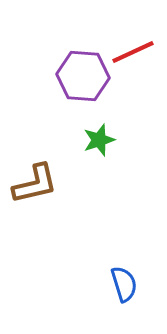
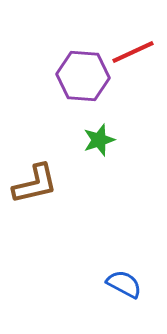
blue semicircle: rotated 45 degrees counterclockwise
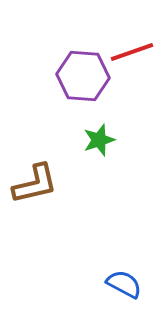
red line: moved 1 px left; rotated 6 degrees clockwise
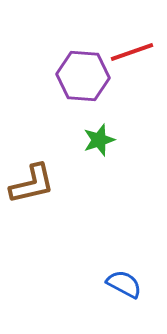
brown L-shape: moved 3 px left
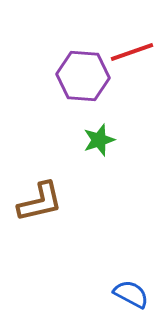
brown L-shape: moved 8 px right, 18 px down
blue semicircle: moved 7 px right, 10 px down
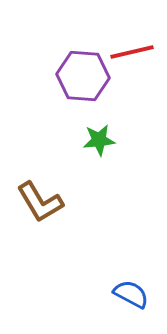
red line: rotated 6 degrees clockwise
green star: rotated 12 degrees clockwise
brown L-shape: rotated 72 degrees clockwise
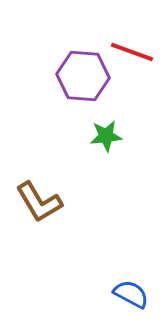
red line: rotated 33 degrees clockwise
green star: moved 7 px right, 4 px up
brown L-shape: moved 1 px left
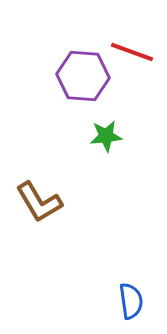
blue semicircle: moved 7 px down; rotated 54 degrees clockwise
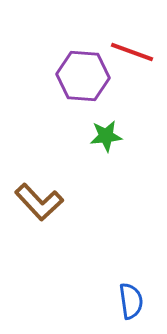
brown L-shape: rotated 12 degrees counterclockwise
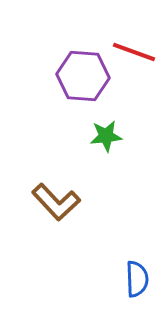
red line: moved 2 px right
brown L-shape: moved 17 px right
blue semicircle: moved 6 px right, 22 px up; rotated 6 degrees clockwise
